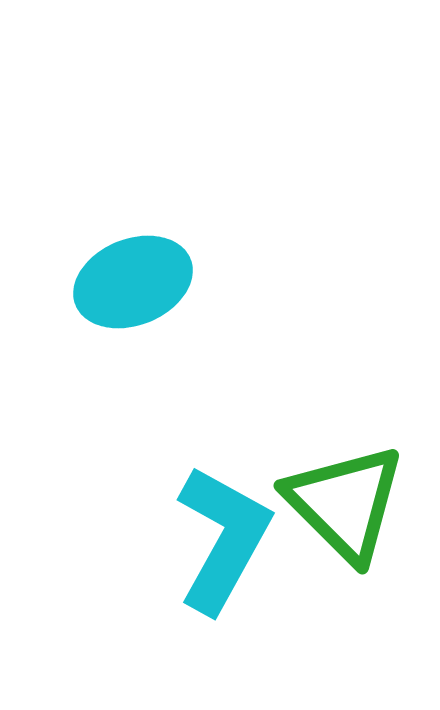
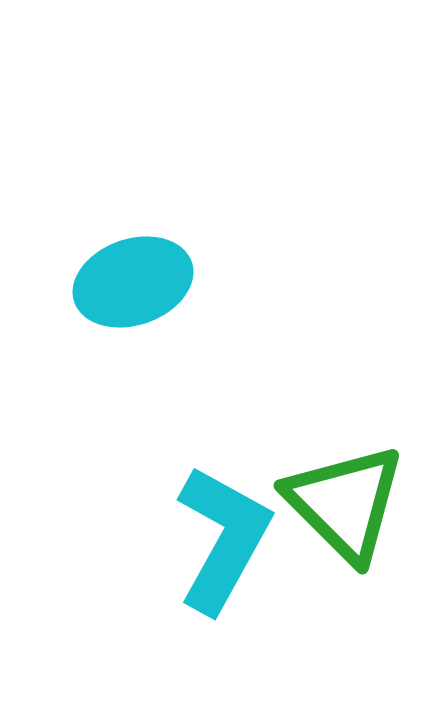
cyan ellipse: rotated 3 degrees clockwise
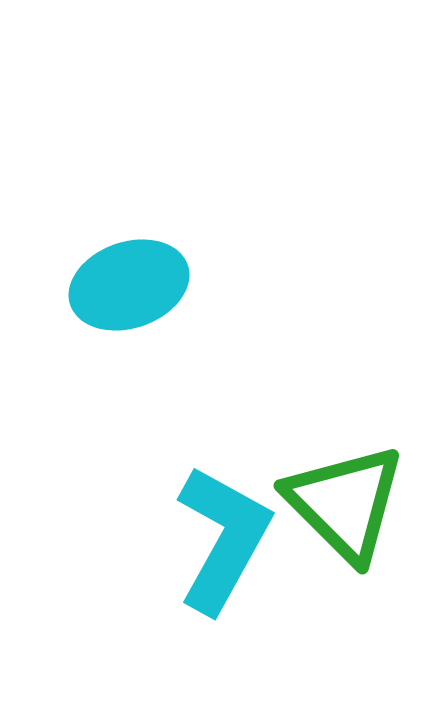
cyan ellipse: moved 4 px left, 3 px down
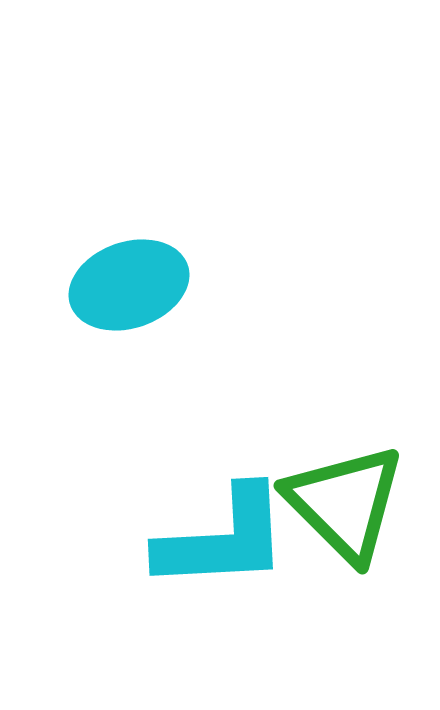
cyan L-shape: rotated 58 degrees clockwise
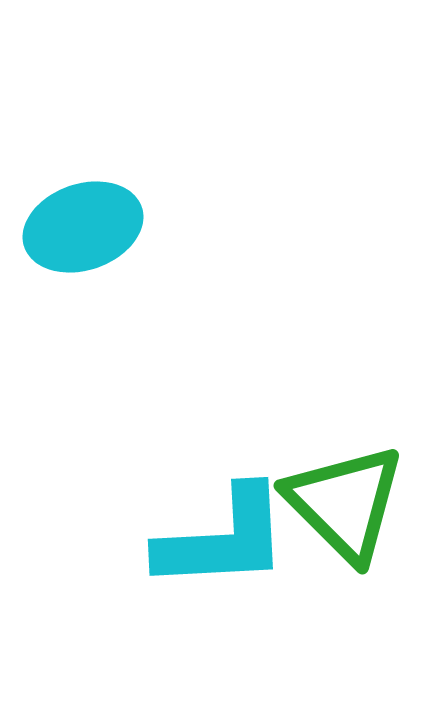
cyan ellipse: moved 46 px left, 58 px up
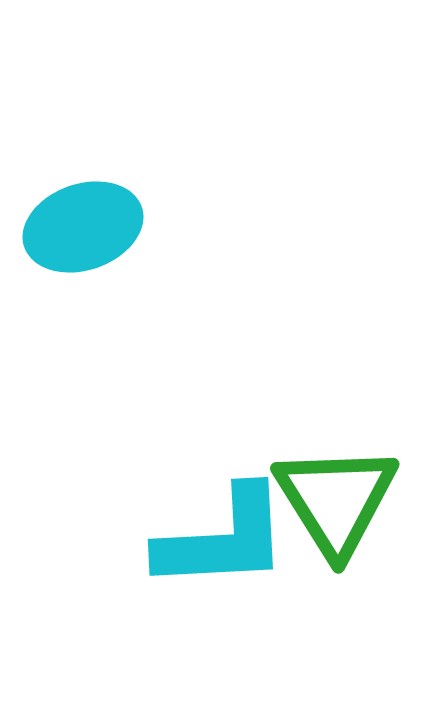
green triangle: moved 9 px left, 3 px up; rotated 13 degrees clockwise
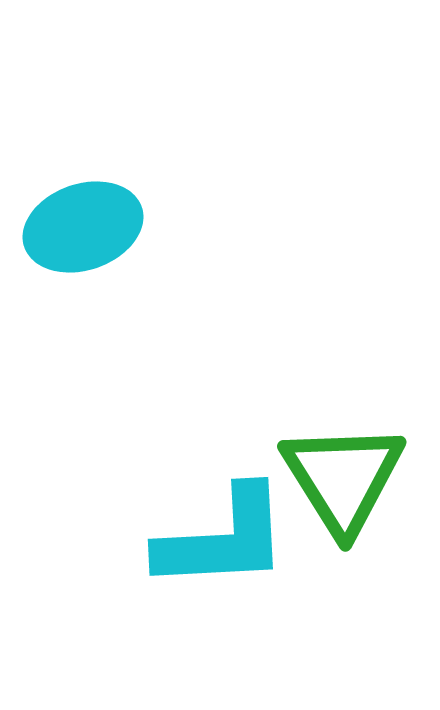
green triangle: moved 7 px right, 22 px up
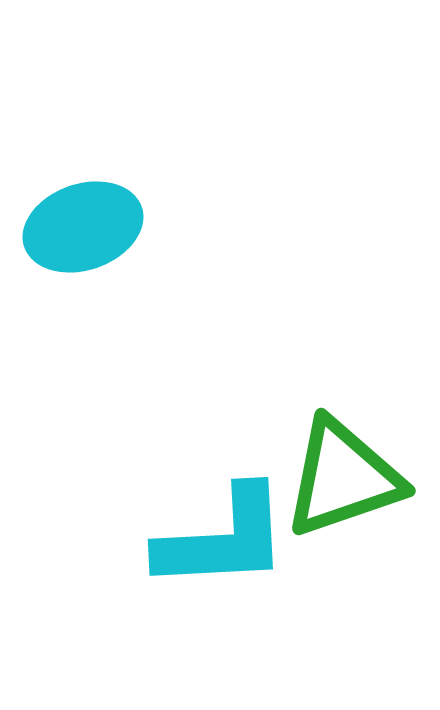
green triangle: rotated 43 degrees clockwise
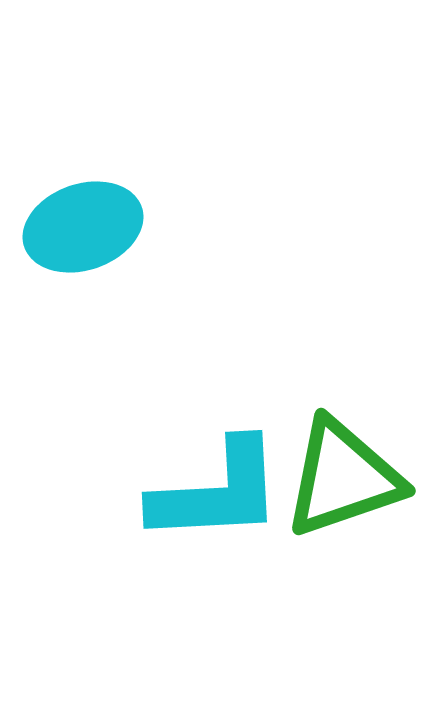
cyan L-shape: moved 6 px left, 47 px up
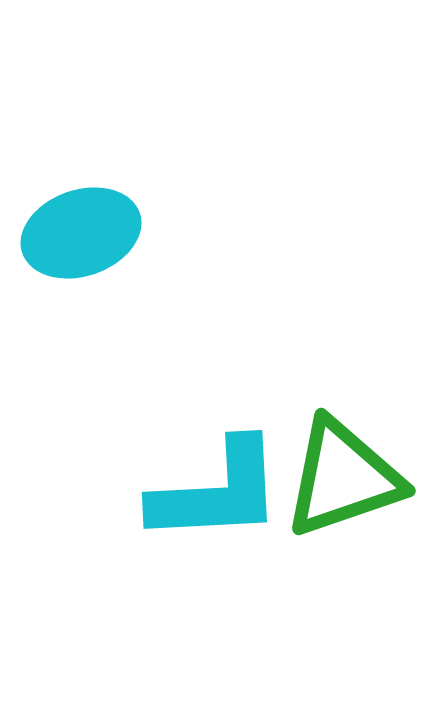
cyan ellipse: moved 2 px left, 6 px down
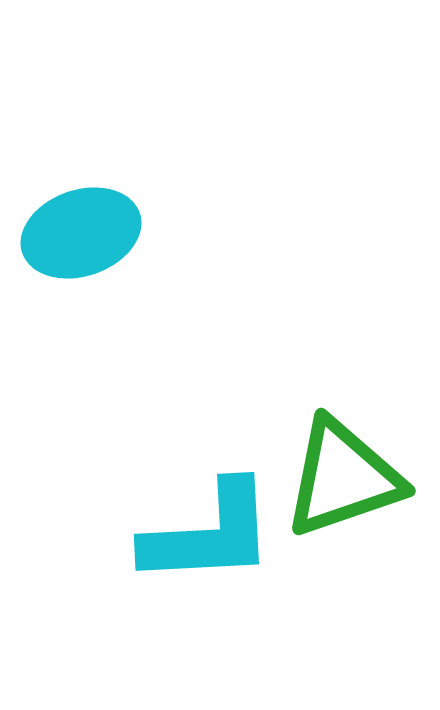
cyan L-shape: moved 8 px left, 42 px down
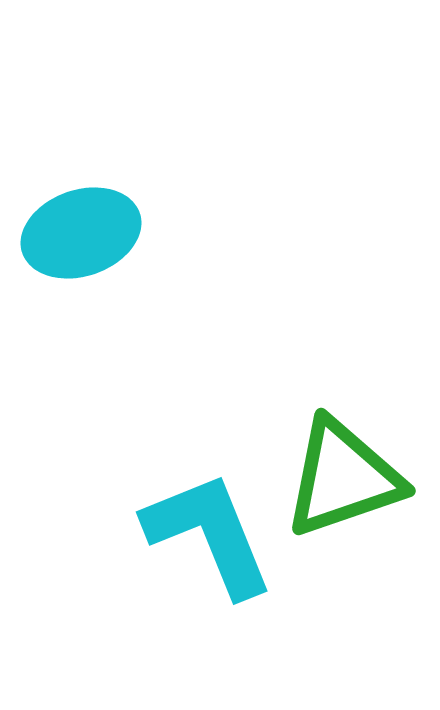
cyan L-shape: rotated 109 degrees counterclockwise
